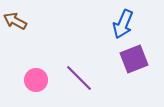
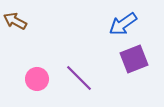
blue arrow: rotated 32 degrees clockwise
pink circle: moved 1 px right, 1 px up
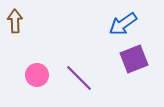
brown arrow: rotated 60 degrees clockwise
pink circle: moved 4 px up
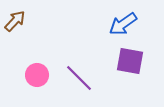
brown arrow: rotated 45 degrees clockwise
purple square: moved 4 px left, 2 px down; rotated 32 degrees clockwise
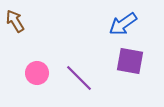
brown arrow: rotated 75 degrees counterclockwise
pink circle: moved 2 px up
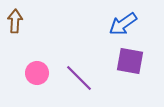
brown arrow: rotated 35 degrees clockwise
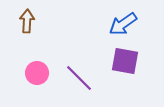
brown arrow: moved 12 px right
purple square: moved 5 px left
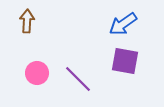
purple line: moved 1 px left, 1 px down
